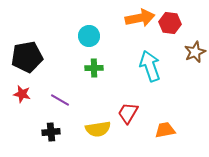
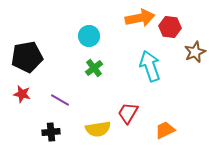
red hexagon: moved 4 px down
green cross: rotated 36 degrees counterclockwise
orange trapezoid: rotated 15 degrees counterclockwise
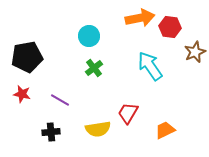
cyan arrow: rotated 16 degrees counterclockwise
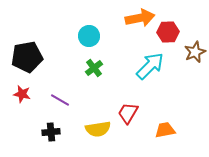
red hexagon: moved 2 px left, 5 px down; rotated 10 degrees counterclockwise
cyan arrow: rotated 80 degrees clockwise
orange trapezoid: rotated 15 degrees clockwise
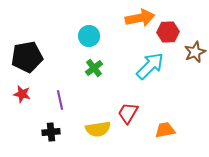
purple line: rotated 48 degrees clockwise
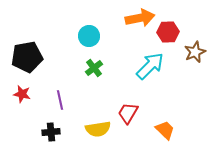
orange trapezoid: rotated 55 degrees clockwise
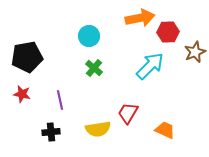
green cross: rotated 12 degrees counterclockwise
orange trapezoid: rotated 20 degrees counterclockwise
